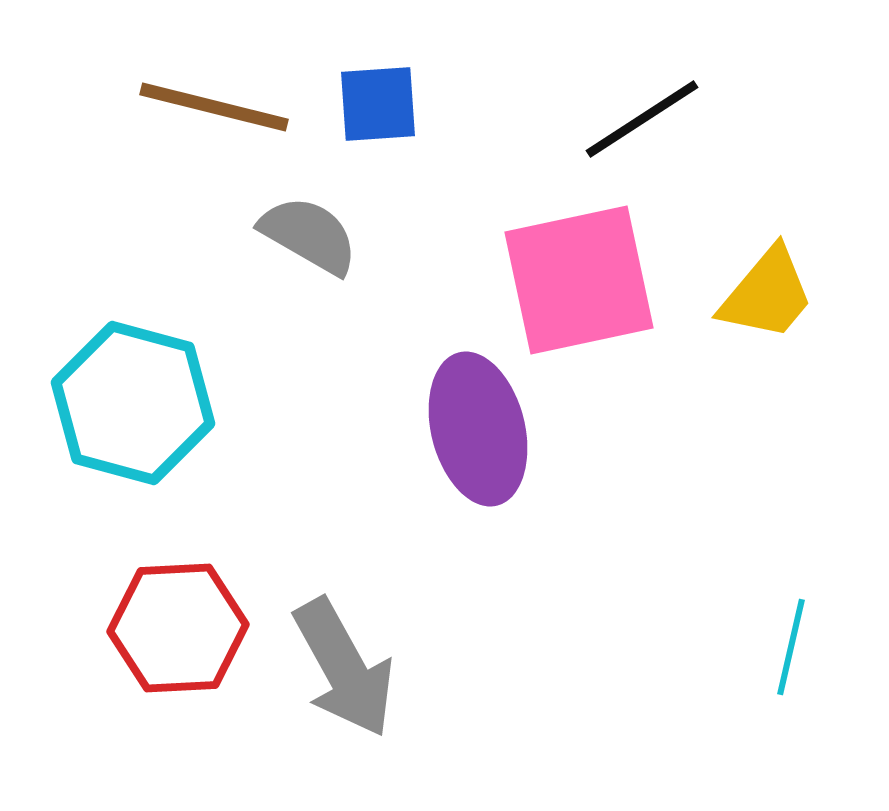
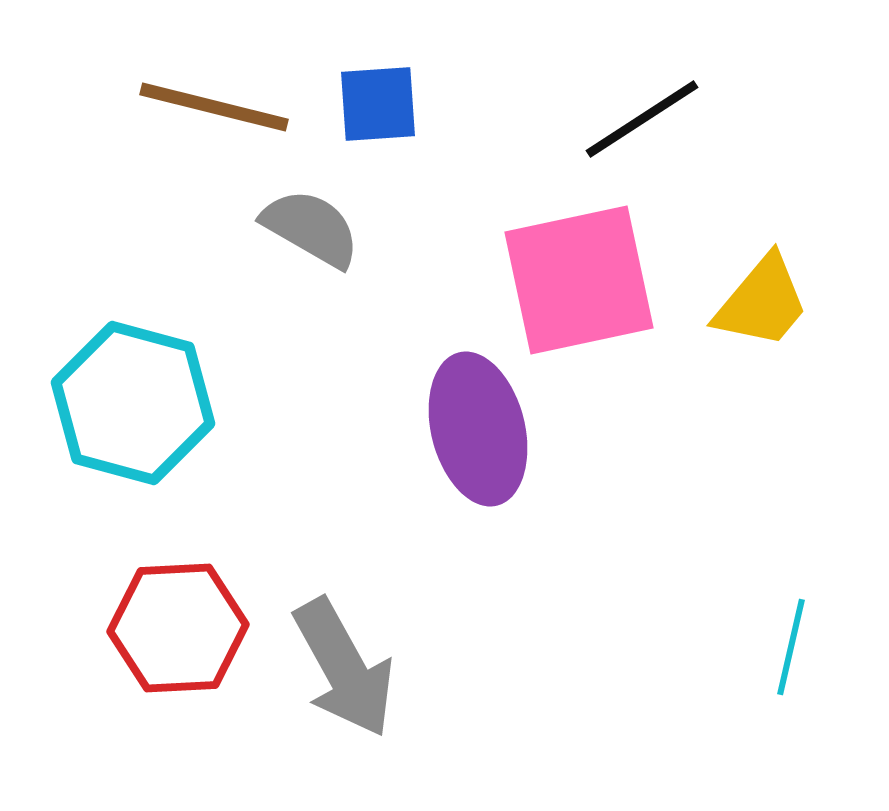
gray semicircle: moved 2 px right, 7 px up
yellow trapezoid: moved 5 px left, 8 px down
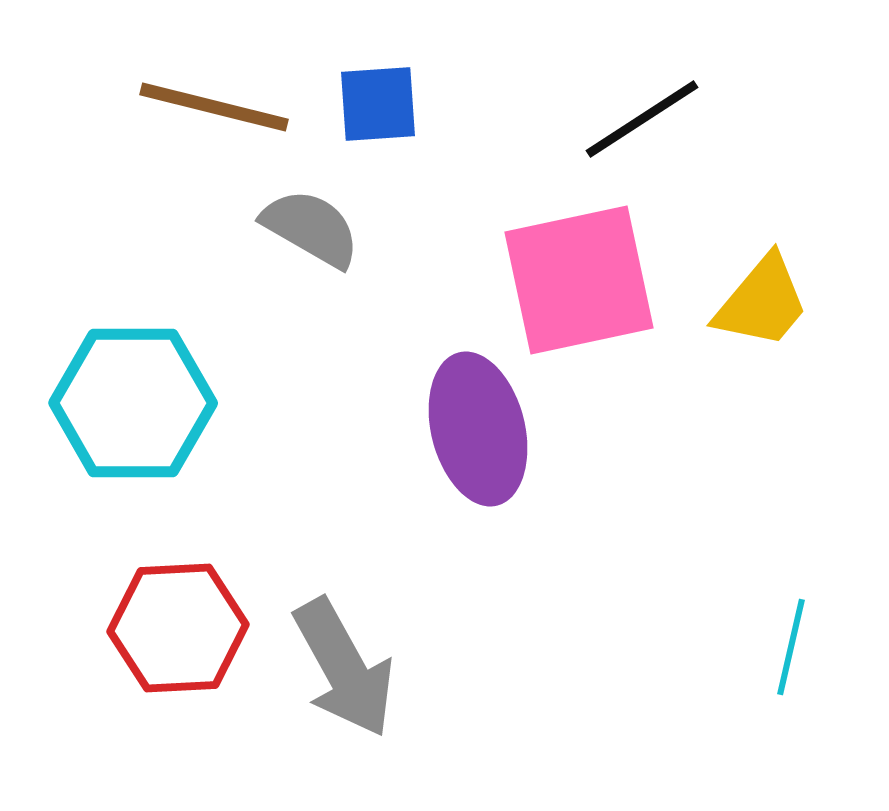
cyan hexagon: rotated 15 degrees counterclockwise
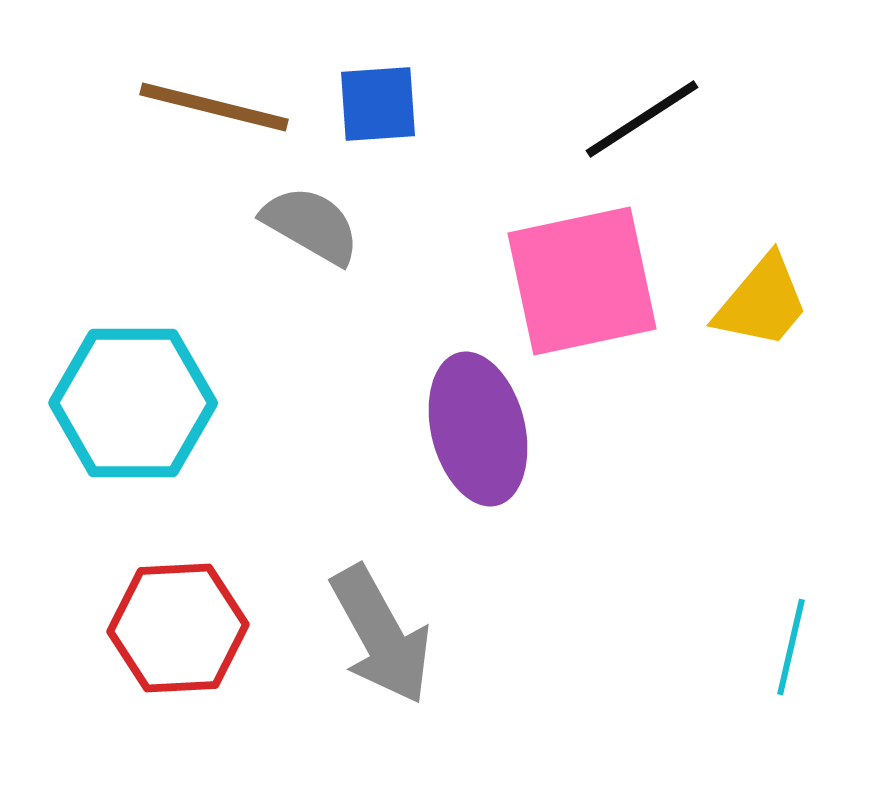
gray semicircle: moved 3 px up
pink square: moved 3 px right, 1 px down
gray arrow: moved 37 px right, 33 px up
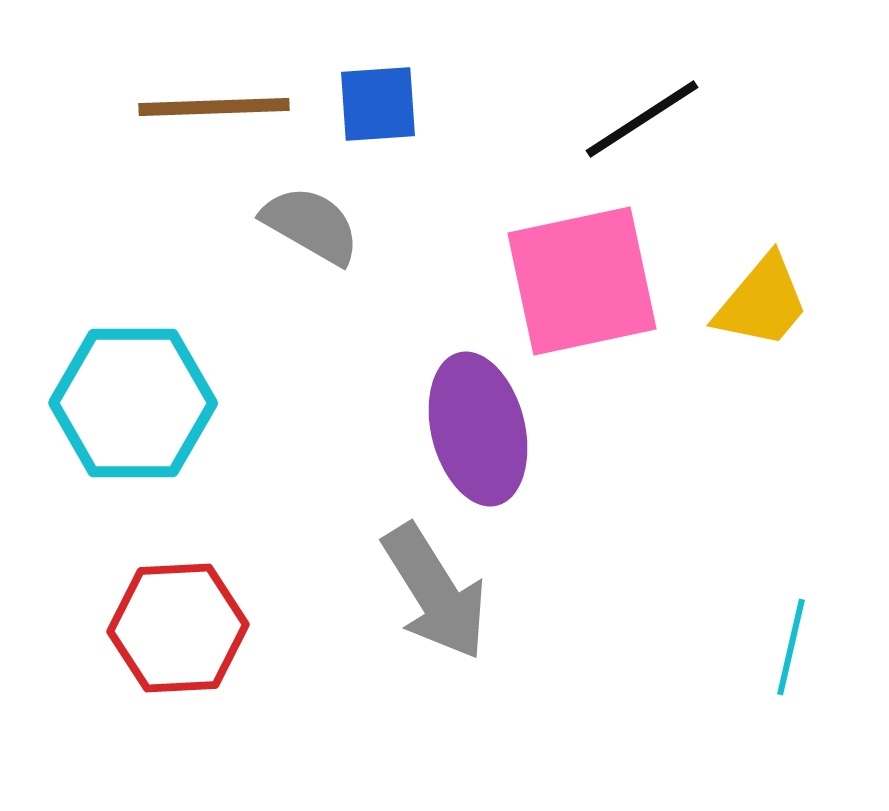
brown line: rotated 16 degrees counterclockwise
gray arrow: moved 54 px right, 43 px up; rotated 3 degrees counterclockwise
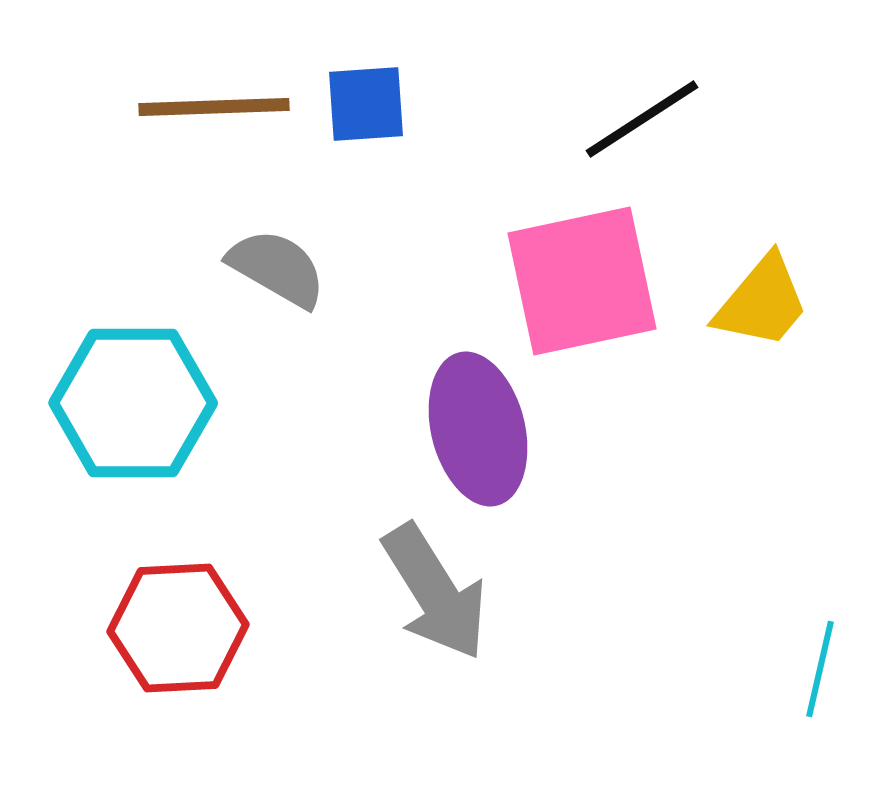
blue square: moved 12 px left
gray semicircle: moved 34 px left, 43 px down
cyan line: moved 29 px right, 22 px down
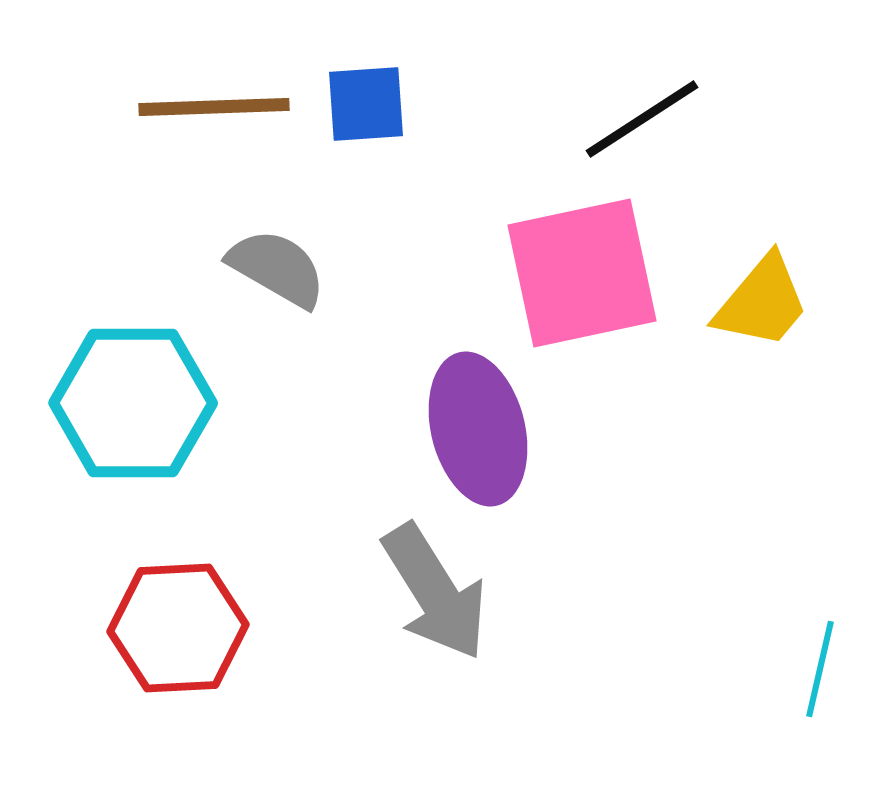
pink square: moved 8 px up
